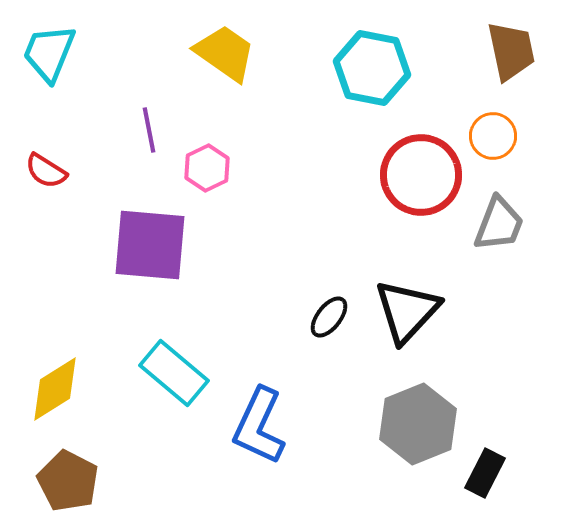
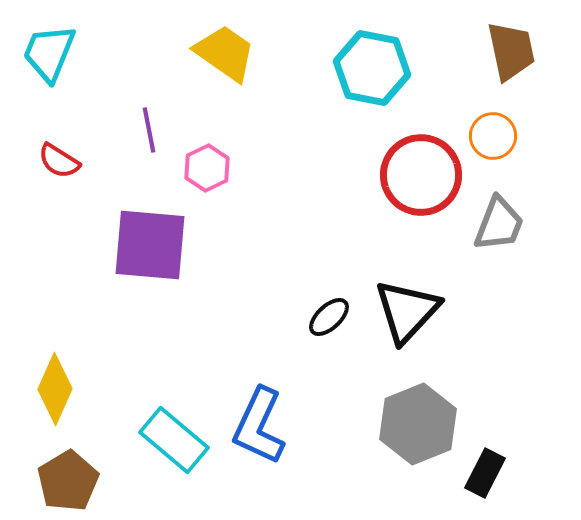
red semicircle: moved 13 px right, 10 px up
black ellipse: rotated 9 degrees clockwise
cyan rectangle: moved 67 px down
yellow diamond: rotated 34 degrees counterclockwise
brown pentagon: rotated 14 degrees clockwise
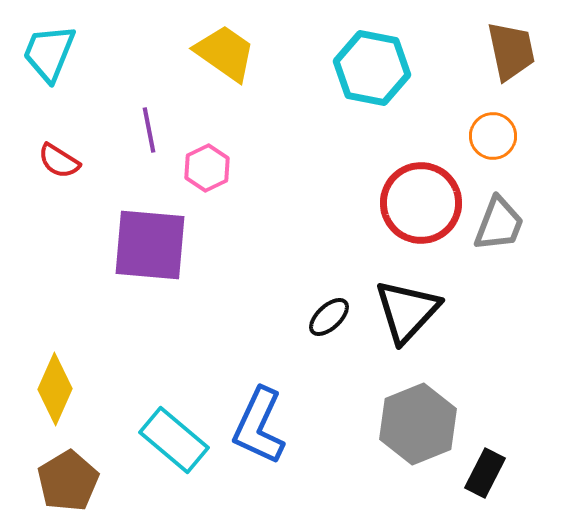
red circle: moved 28 px down
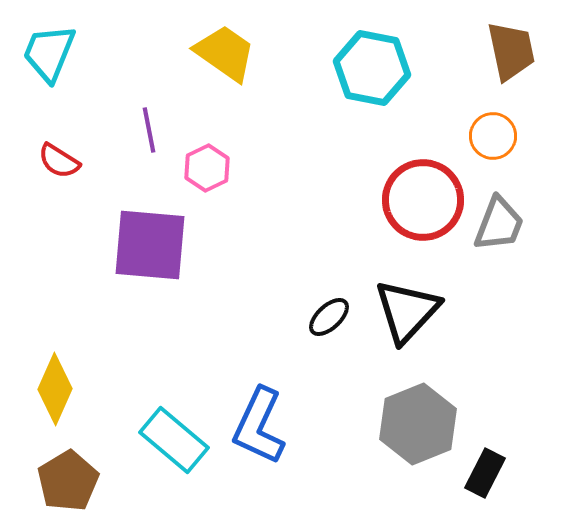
red circle: moved 2 px right, 3 px up
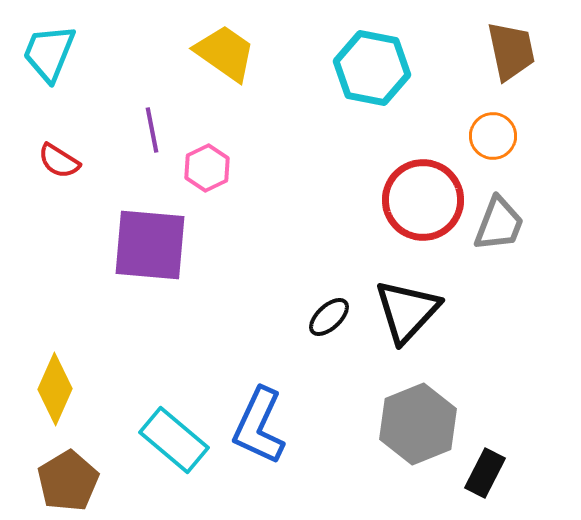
purple line: moved 3 px right
